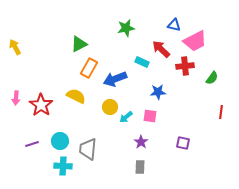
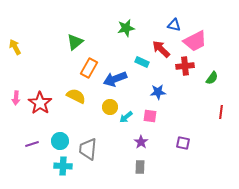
green triangle: moved 4 px left, 2 px up; rotated 12 degrees counterclockwise
red star: moved 1 px left, 2 px up
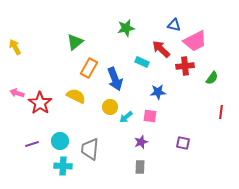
blue arrow: rotated 90 degrees counterclockwise
pink arrow: moved 1 px right, 5 px up; rotated 104 degrees clockwise
purple star: rotated 16 degrees clockwise
gray trapezoid: moved 2 px right
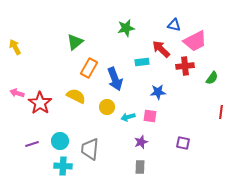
cyan rectangle: rotated 32 degrees counterclockwise
yellow circle: moved 3 px left
cyan arrow: moved 2 px right; rotated 24 degrees clockwise
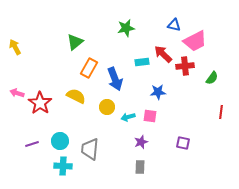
red arrow: moved 2 px right, 5 px down
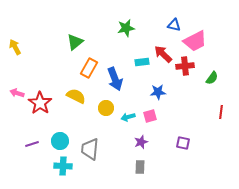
yellow circle: moved 1 px left, 1 px down
pink square: rotated 24 degrees counterclockwise
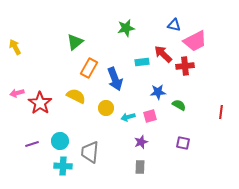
green semicircle: moved 33 px left, 27 px down; rotated 96 degrees counterclockwise
pink arrow: rotated 32 degrees counterclockwise
gray trapezoid: moved 3 px down
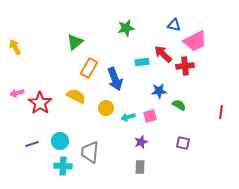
blue star: moved 1 px right, 1 px up
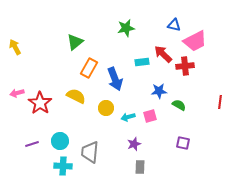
red line: moved 1 px left, 10 px up
purple star: moved 7 px left, 2 px down
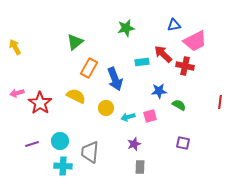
blue triangle: rotated 24 degrees counterclockwise
red cross: rotated 18 degrees clockwise
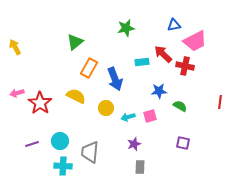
green semicircle: moved 1 px right, 1 px down
